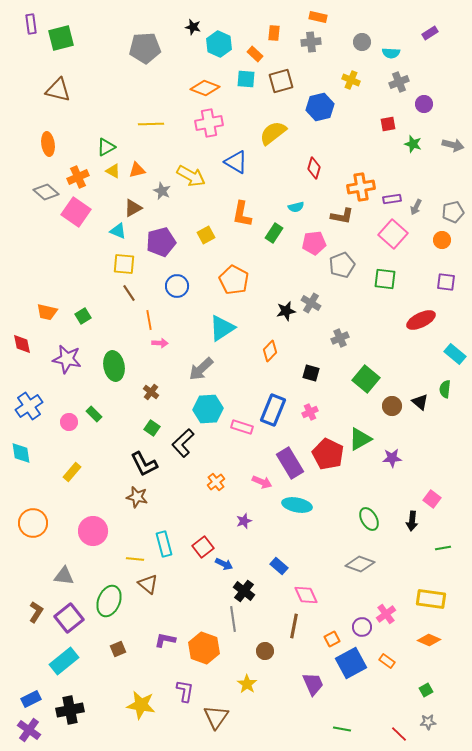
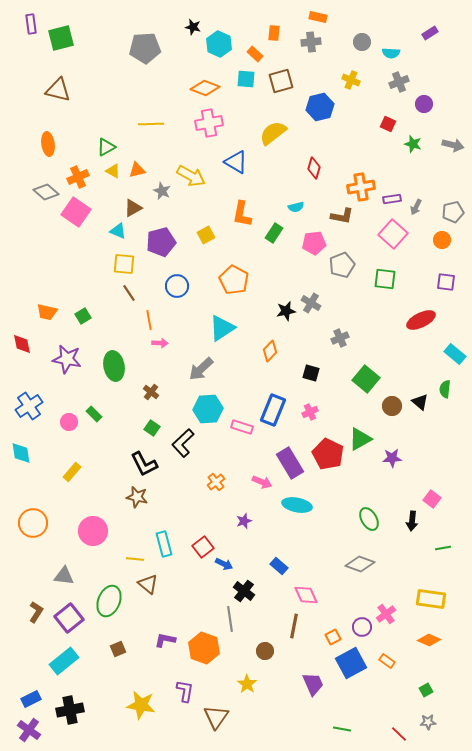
red square at (388, 124): rotated 35 degrees clockwise
gray line at (233, 619): moved 3 px left
orange square at (332, 639): moved 1 px right, 2 px up
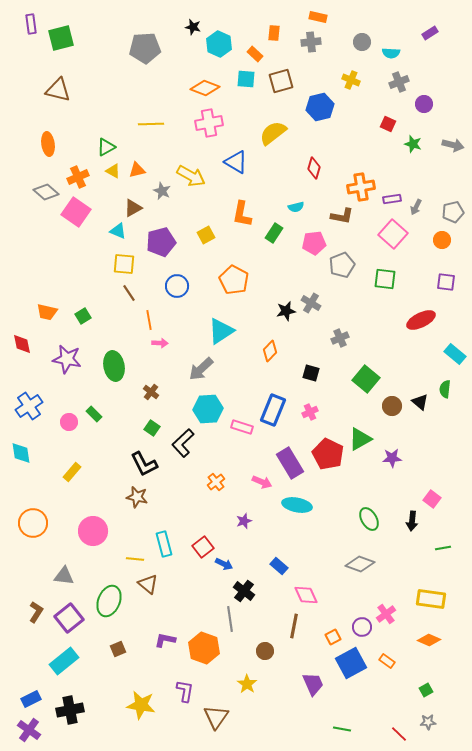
cyan triangle at (222, 328): moved 1 px left, 3 px down
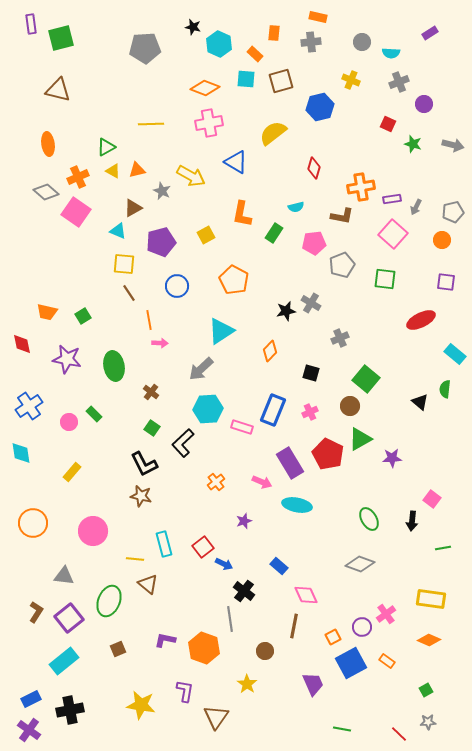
brown circle at (392, 406): moved 42 px left
brown star at (137, 497): moved 4 px right, 1 px up
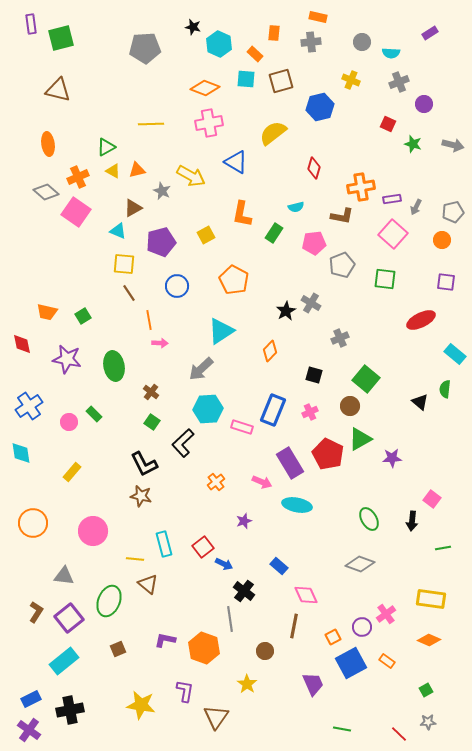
black star at (286, 311): rotated 18 degrees counterclockwise
black square at (311, 373): moved 3 px right, 2 px down
green square at (152, 428): moved 6 px up
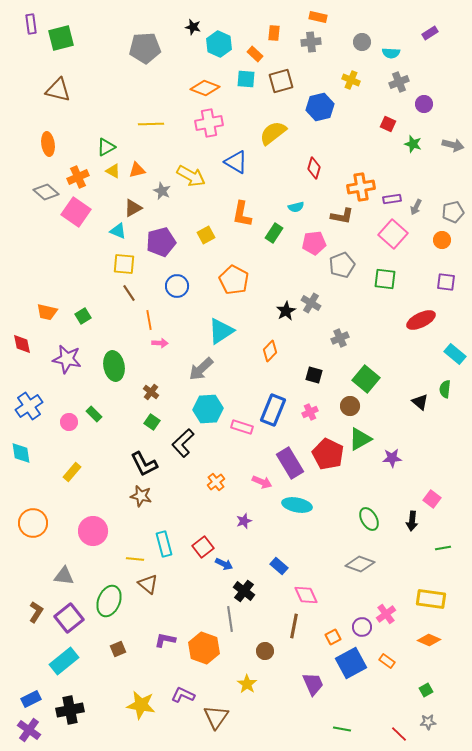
purple L-shape at (185, 691): moved 2 px left, 4 px down; rotated 75 degrees counterclockwise
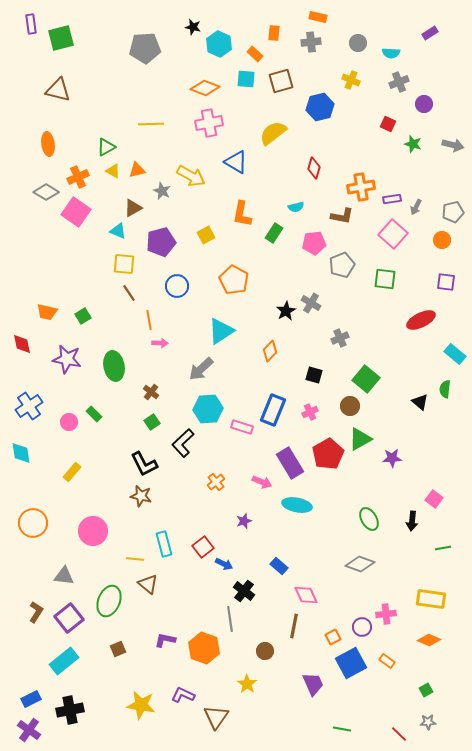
gray circle at (362, 42): moved 4 px left, 1 px down
gray diamond at (46, 192): rotated 10 degrees counterclockwise
green square at (152, 422): rotated 21 degrees clockwise
red pentagon at (328, 454): rotated 16 degrees clockwise
pink square at (432, 499): moved 2 px right
pink cross at (386, 614): rotated 30 degrees clockwise
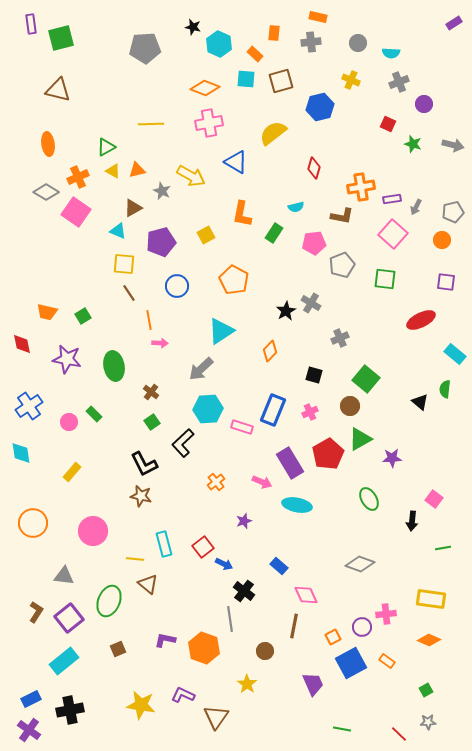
purple rectangle at (430, 33): moved 24 px right, 10 px up
green ellipse at (369, 519): moved 20 px up
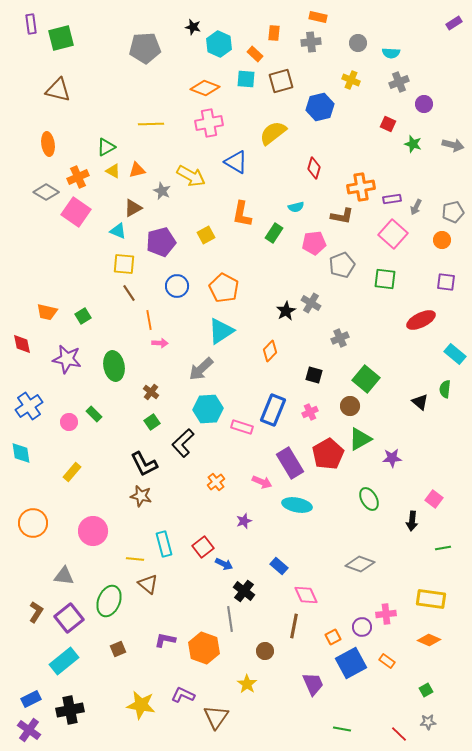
orange pentagon at (234, 280): moved 10 px left, 8 px down
